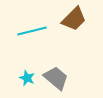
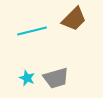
gray trapezoid: rotated 124 degrees clockwise
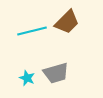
brown trapezoid: moved 7 px left, 3 px down
gray trapezoid: moved 5 px up
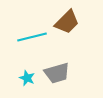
cyan line: moved 6 px down
gray trapezoid: moved 1 px right
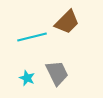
gray trapezoid: rotated 100 degrees counterclockwise
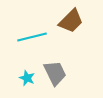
brown trapezoid: moved 4 px right, 1 px up
gray trapezoid: moved 2 px left
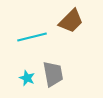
gray trapezoid: moved 2 px left, 1 px down; rotated 16 degrees clockwise
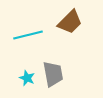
brown trapezoid: moved 1 px left, 1 px down
cyan line: moved 4 px left, 2 px up
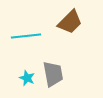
cyan line: moved 2 px left, 1 px down; rotated 8 degrees clockwise
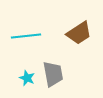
brown trapezoid: moved 9 px right, 11 px down; rotated 12 degrees clockwise
